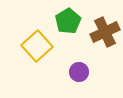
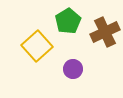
purple circle: moved 6 px left, 3 px up
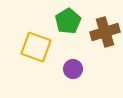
brown cross: rotated 8 degrees clockwise
yellow square: moved 1 px left, 1 px down; rotated 28 degrees counterclockwise
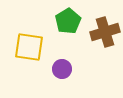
yellow square: moved 7 px left; rotated 12 degrees counterclockwise
purple circle: moved 11 px left
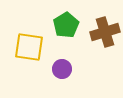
green pentagon: moved 2 px left, 4 px down
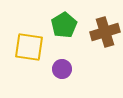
green pentagon: moved 2 px left
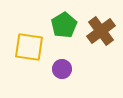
brown cross: moved 4 px left, 1 px up; rotated 20 degrees counterclockwise
